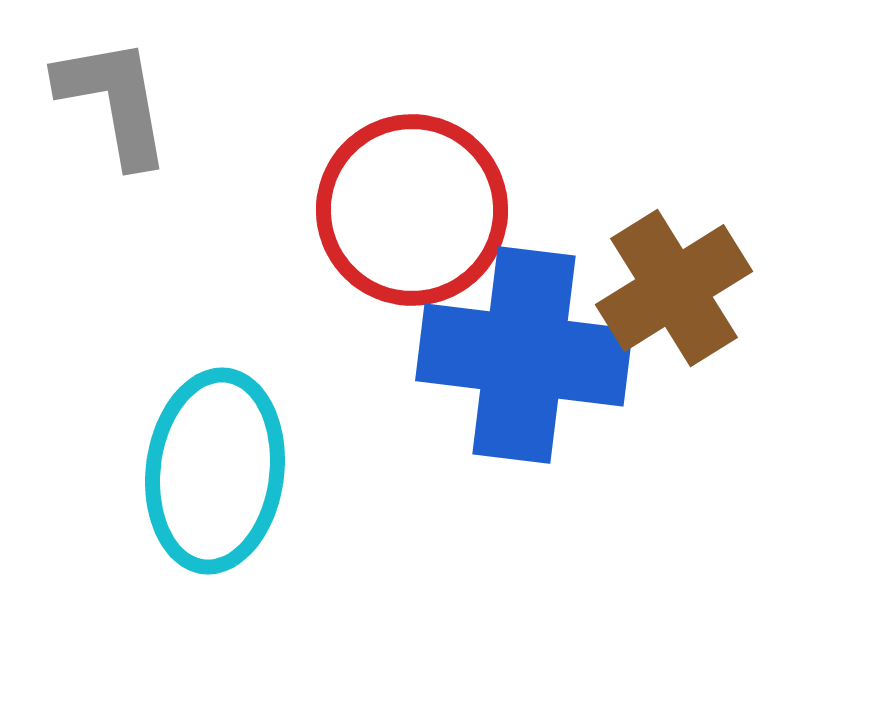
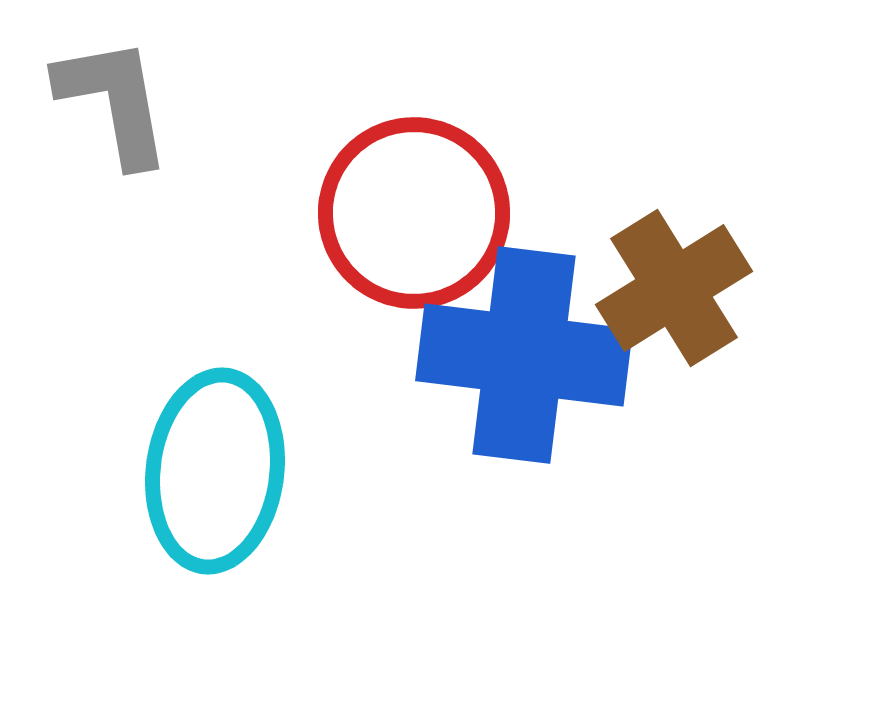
red circle: moved 2 px right, 3 px down
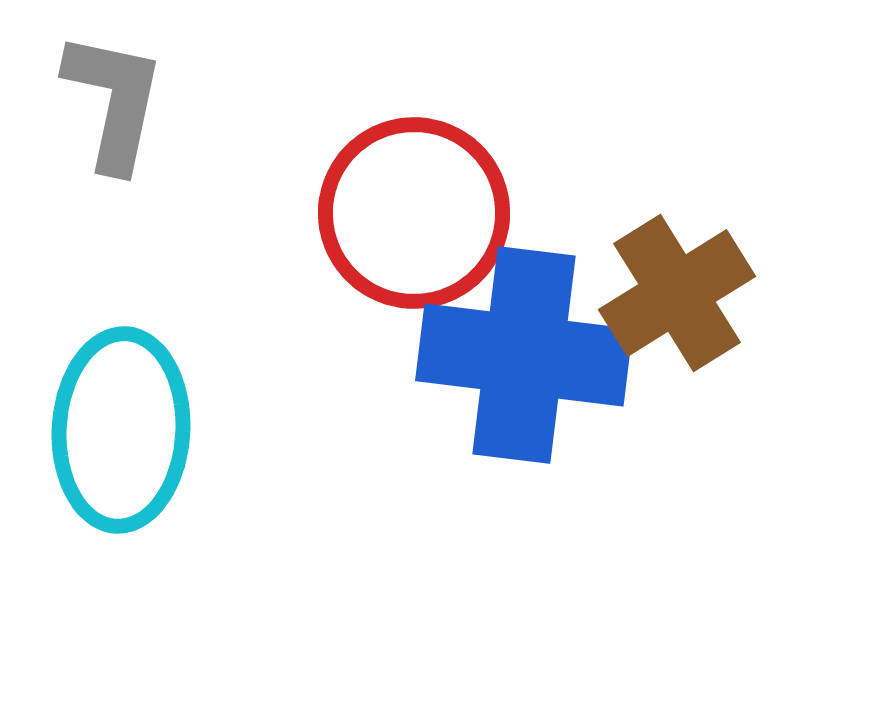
gray L-shape: rotated 22 degrees clockwise
brown cross: moved 3 px right, 5 px down
cyan ellipse: moved 94 px left, 41 px up; rotated 4 degrees counterclockwise
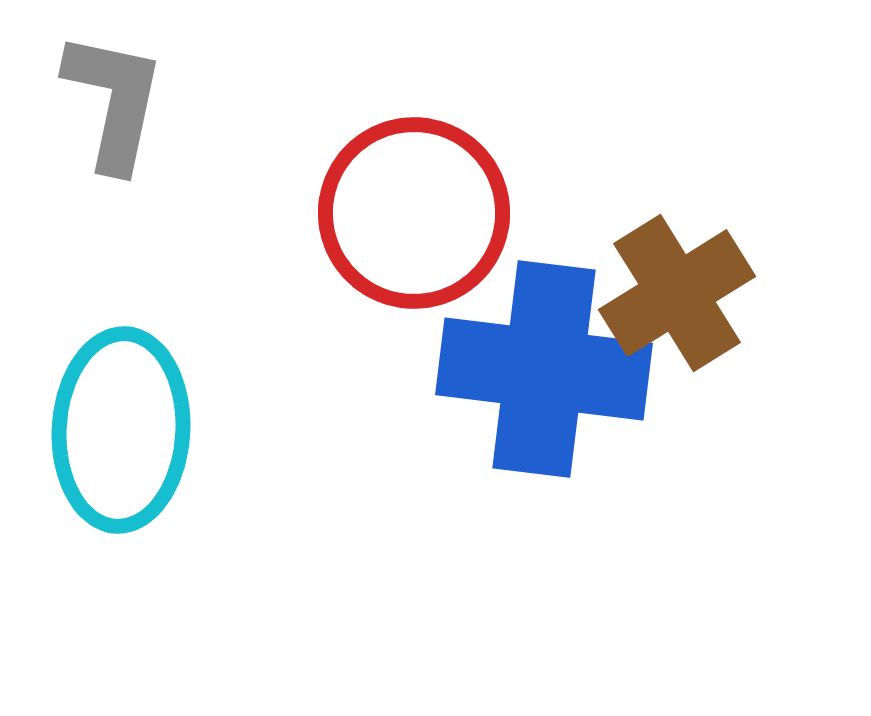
blue cross: moved 20 px right, 14 px down
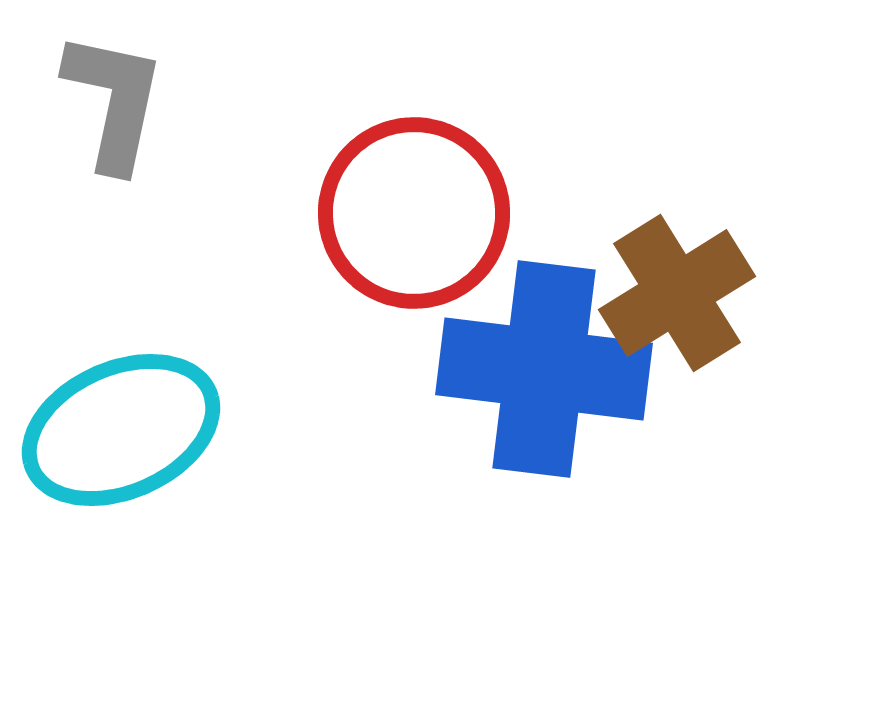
cyan ellipse: rotated 63 degrees clockwise
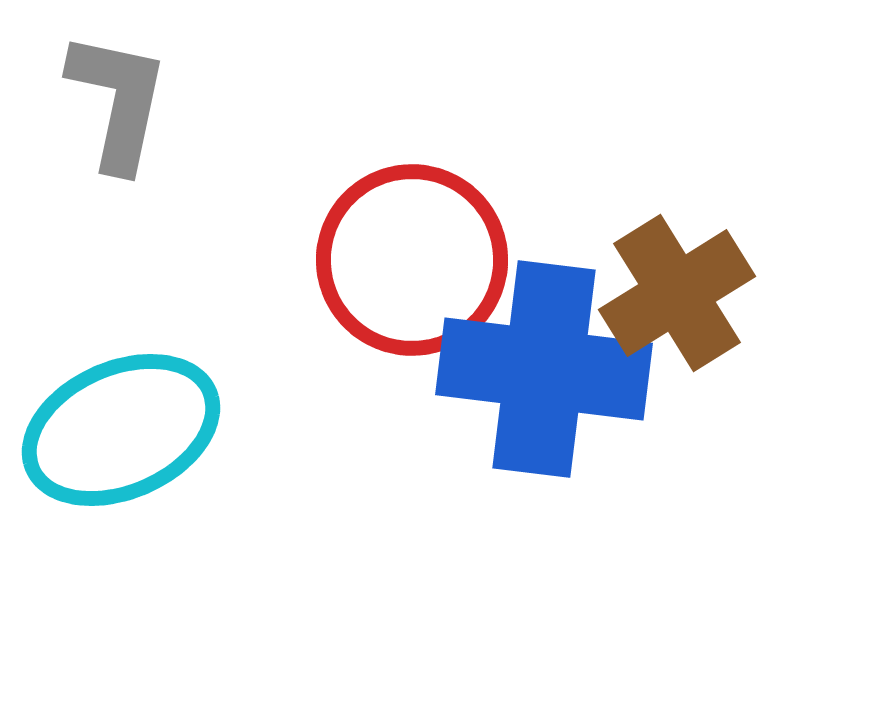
gray L-shape: moved 4 px right
red circle: moved 2 px left, 47 px down
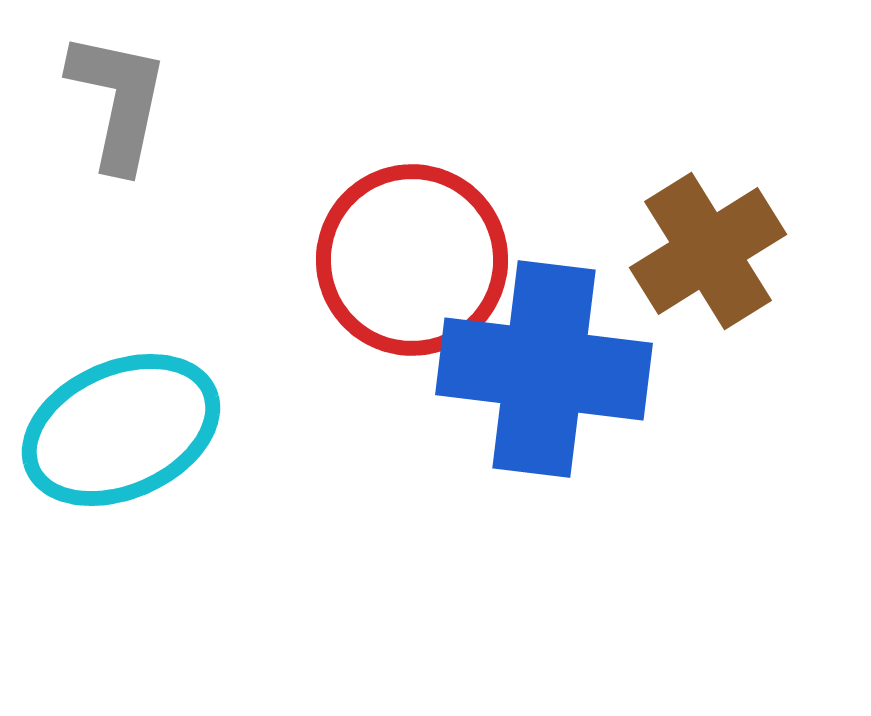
brown cross: moved 31 px right, 42 px up
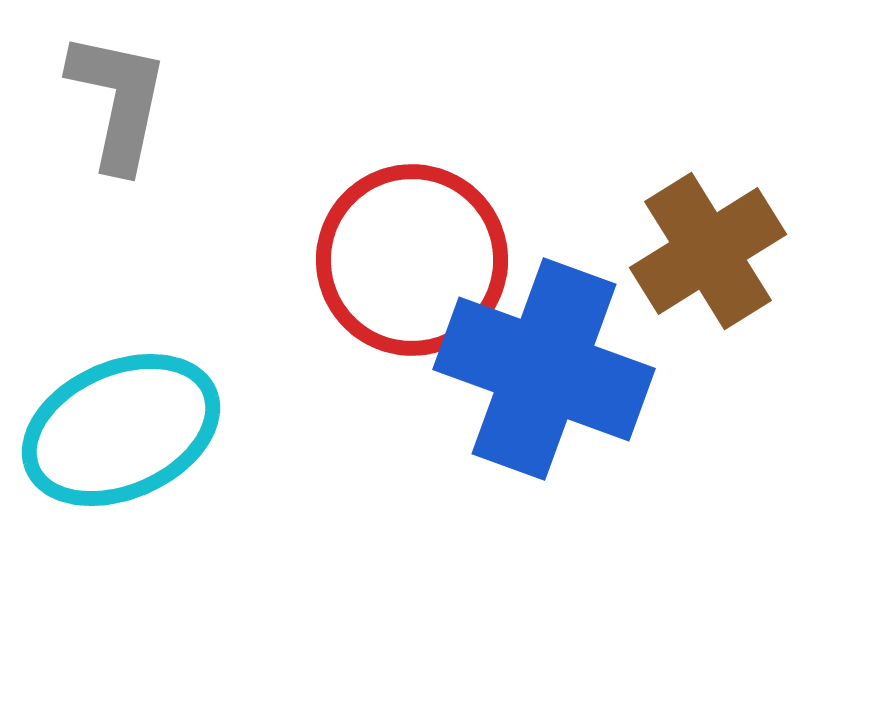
blue cross: rotated 13 degrees clockwise
